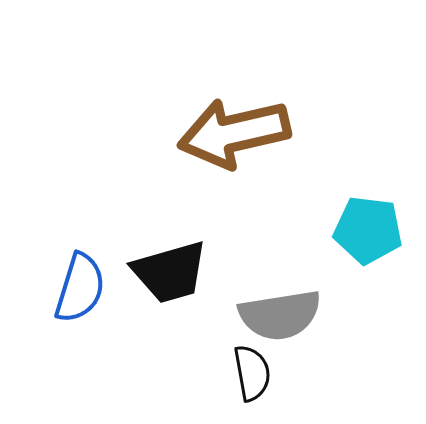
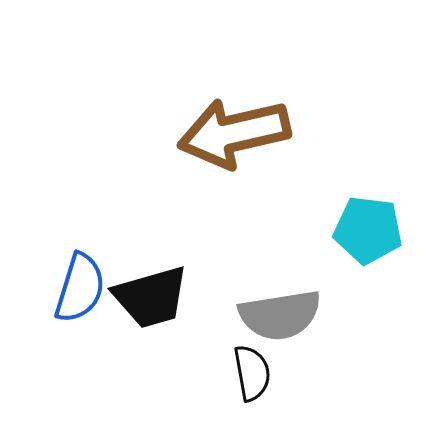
black trapezoid: moved 19 px left, 25 px down
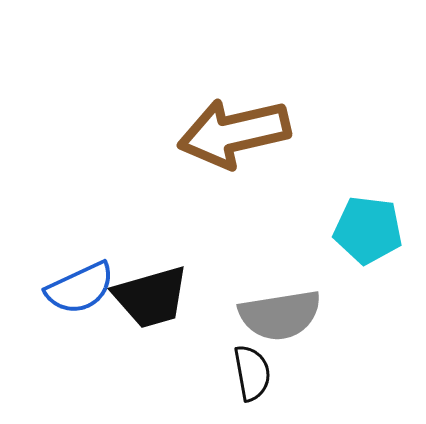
blue semicircle: rotated 48 degrees clockwise
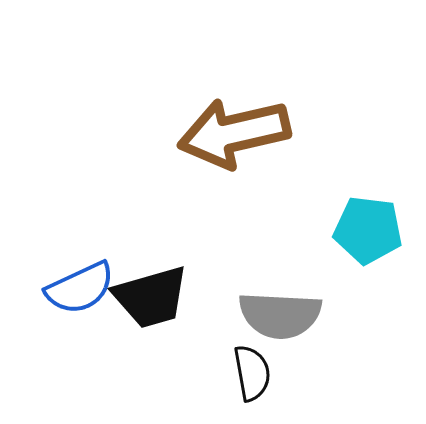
gray semicircle: rotated 12 degrees clockwise
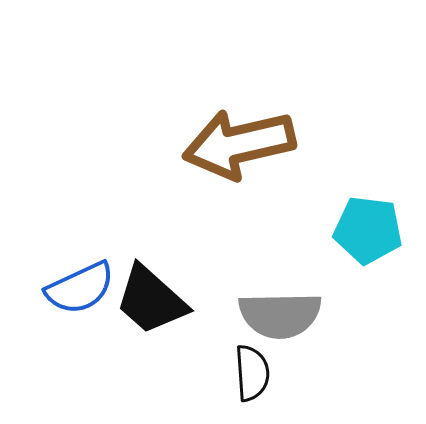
brown arrow: moved 5 px right, 11 px down
black trapezoid: moved 3 px down; rotated 58 degrees clockwise
gray semicircle: rotated 4 degrees counterclockwise
black semicircle: rotated 6 degrees clockwise
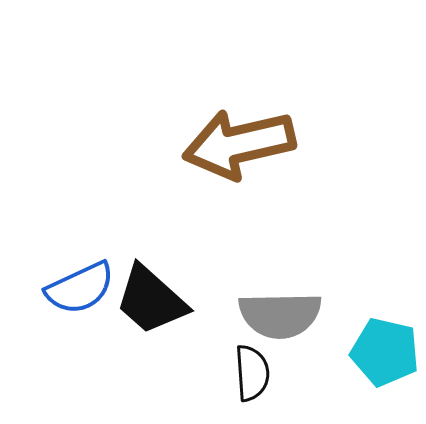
cyan pentagon: moved 17 px right, 122 px down; rotated 6 degrees clockwise
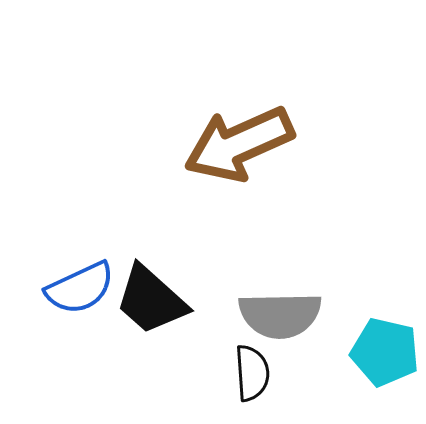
brown arrow: rotated 11 degrees counterclockwise
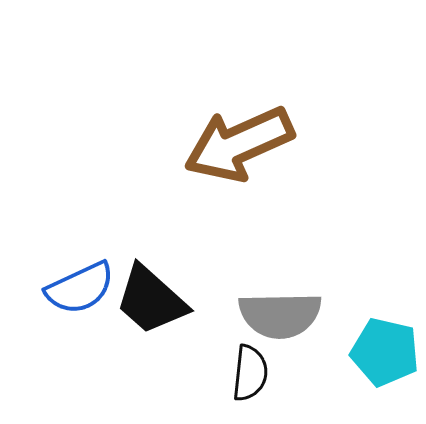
black semicircle: moved 2 px left; rotated 10 degrees clockwise
